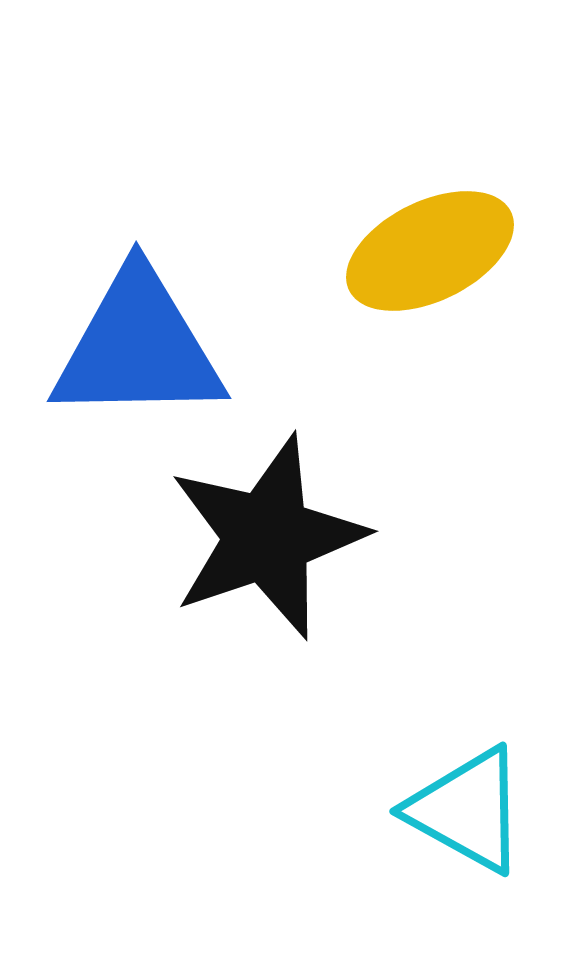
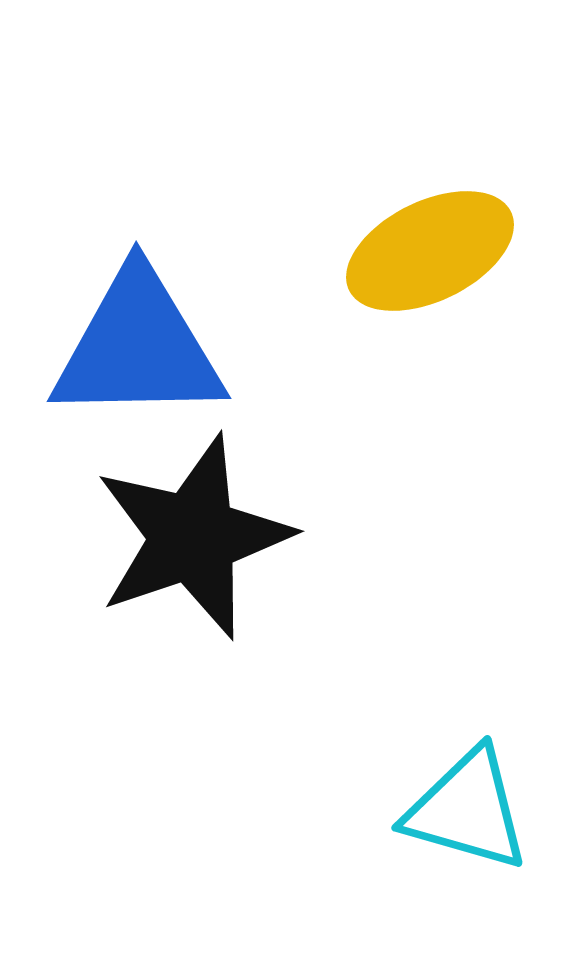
black star: moved 74 px left
cyan triangle: rotated 13 degrees counterclockwise
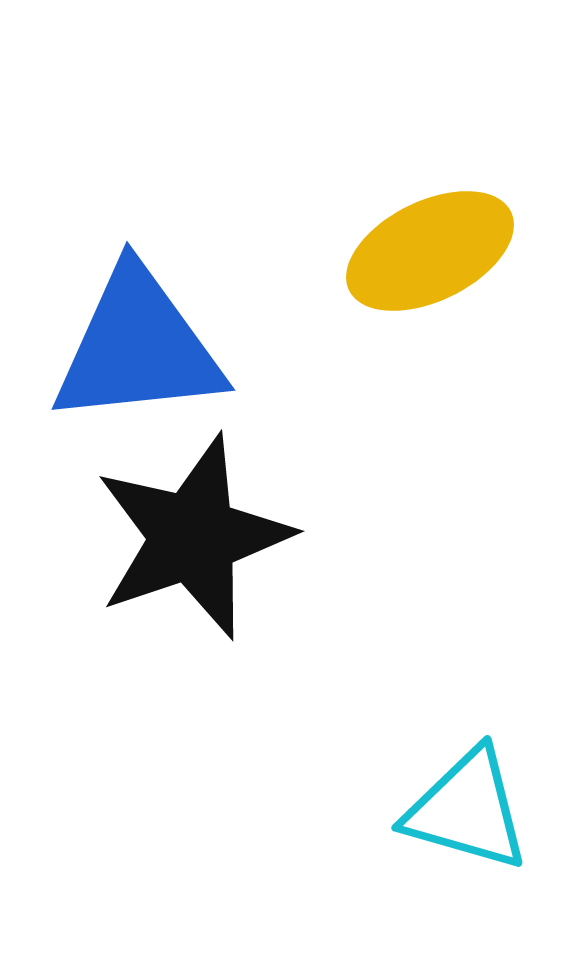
blue triangle: rotated 5 degrees counterclockwise
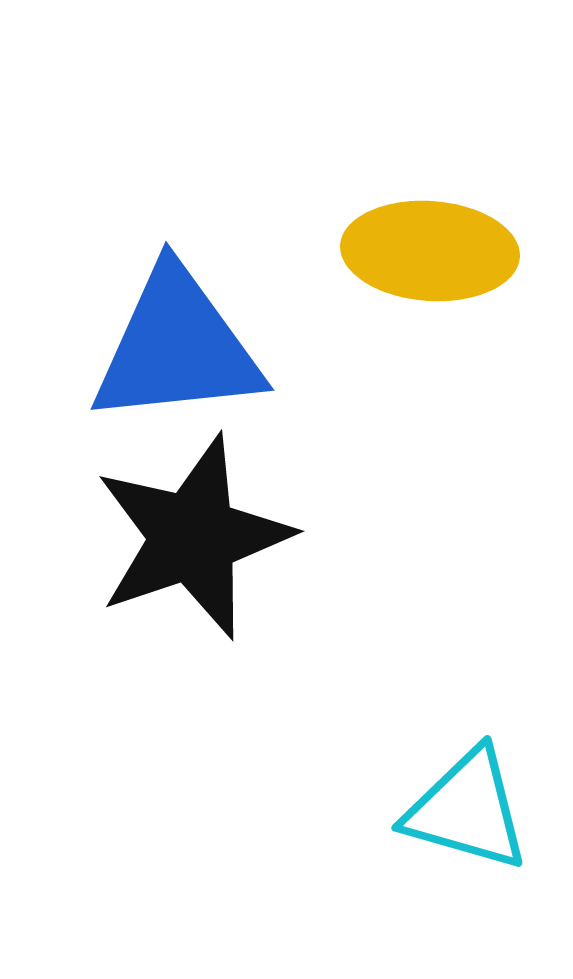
yellow ellipse: rotated 30 degrees clockwise
blue triangle: moved 39 px right
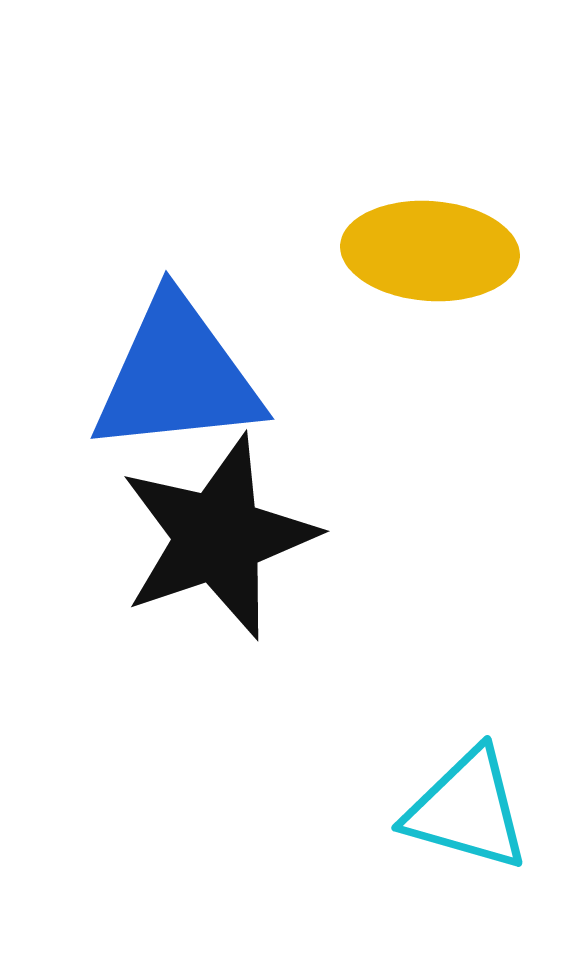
blue triangle: moved 29 px down
black star: moved 25 px right
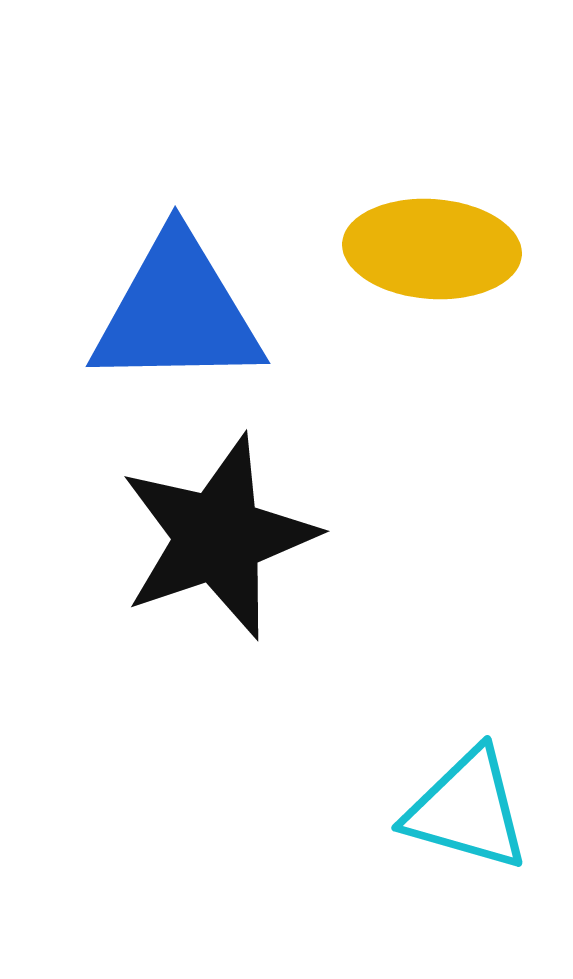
yellow ellipse: moved 2 px right, 2 px up
blue triangle: moved 64 px up; rotated 5 degrees clockwise
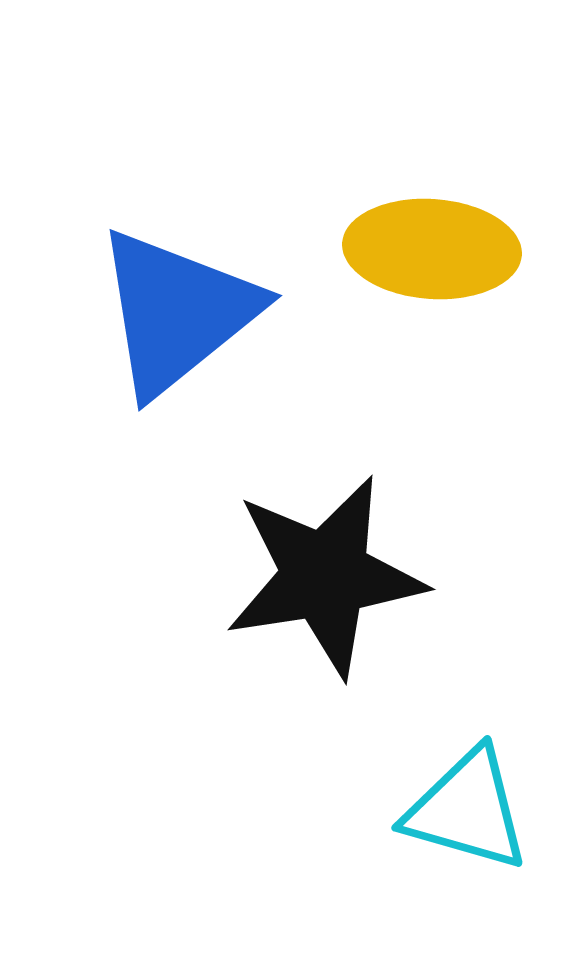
blue triangle: rotated 38 degrees counterclockwise
black star: moved 107 px right, 39 px down; rotated 10 degrees clockwise
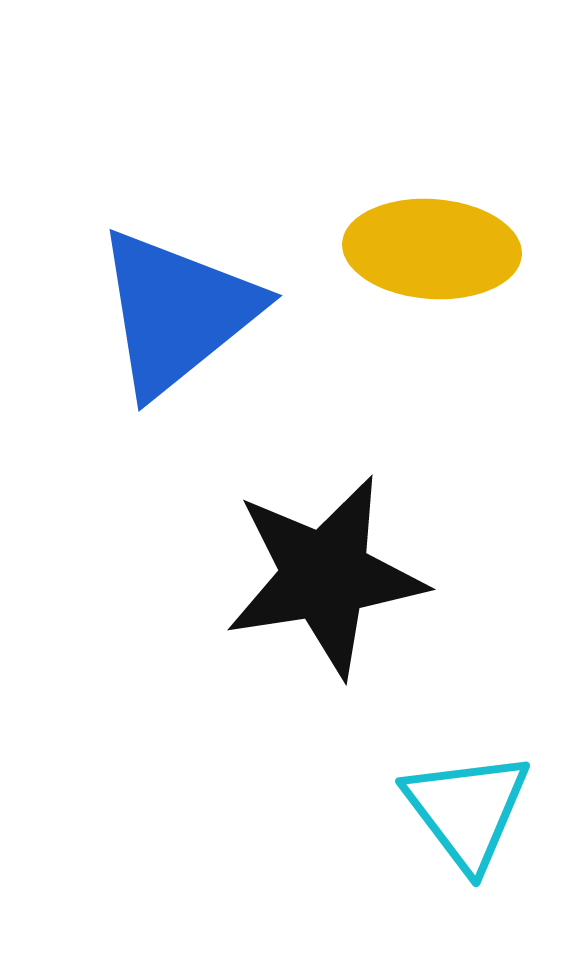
cyan triangle: rotated 37 degrees clockwise
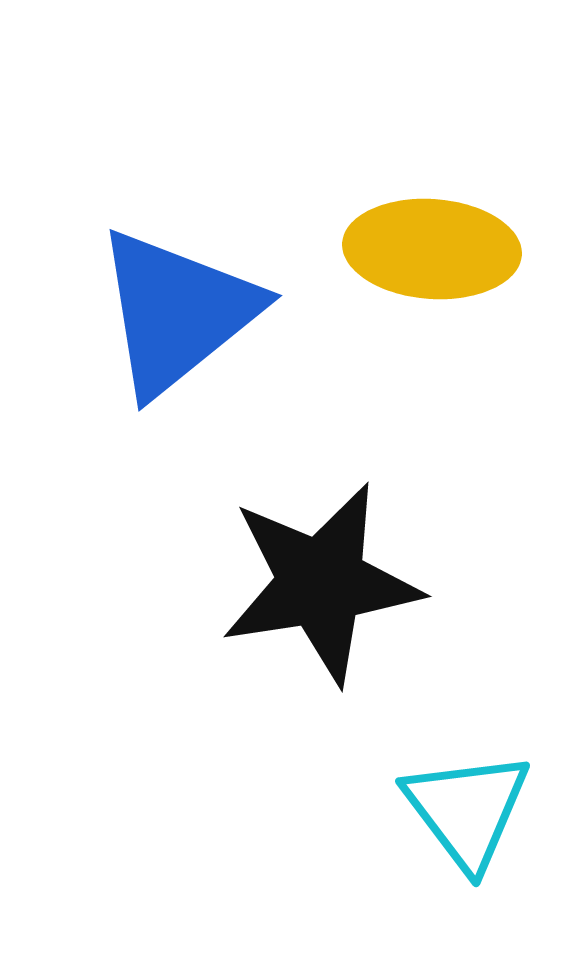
black star: moved 4 px left, 7 px down
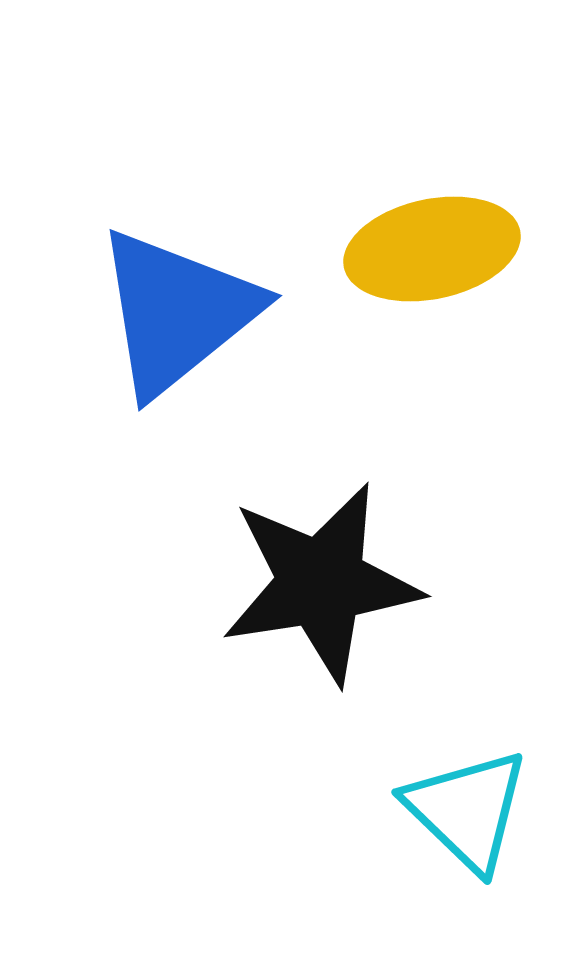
yellow ellipse: rotated 16 degrees counterclockwise
cyan triangle: rotated 9 degrees counterclockwise
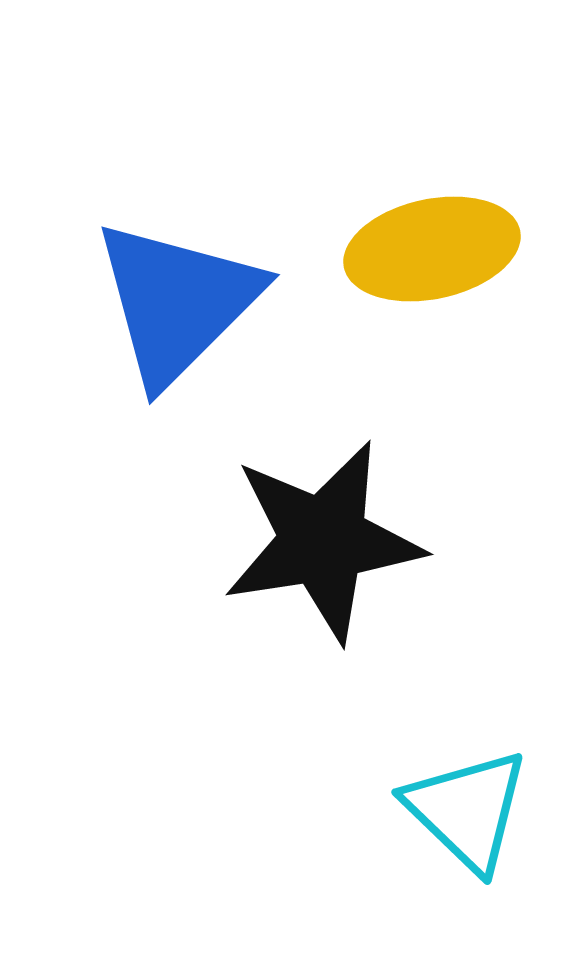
blue triangle: moved 10 px up; rotated 6 degrees counterclockwise
black star: moved 2 px right, 42 px up
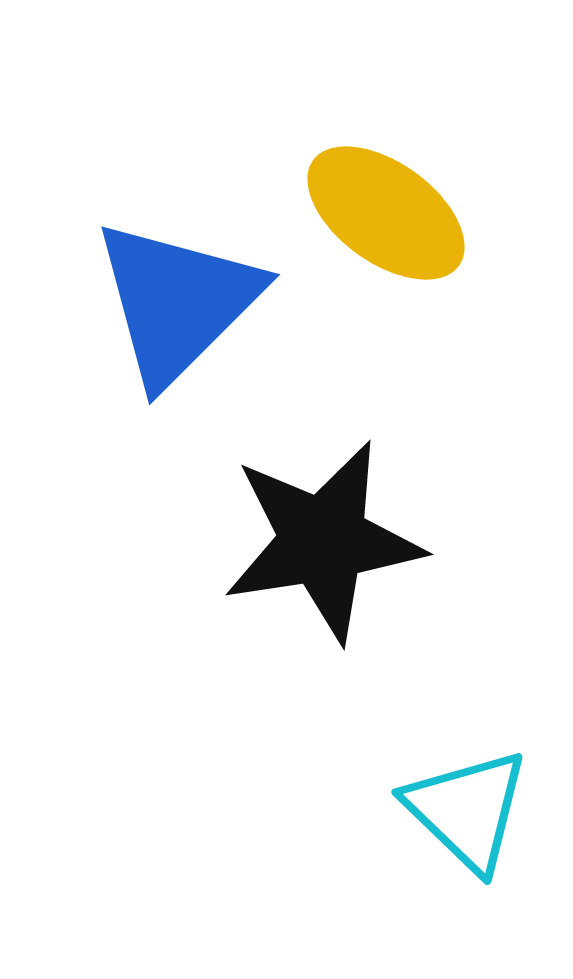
yellow ellipse: moved 46 px left, 36 px up; rotated 48 degrees clockwise
